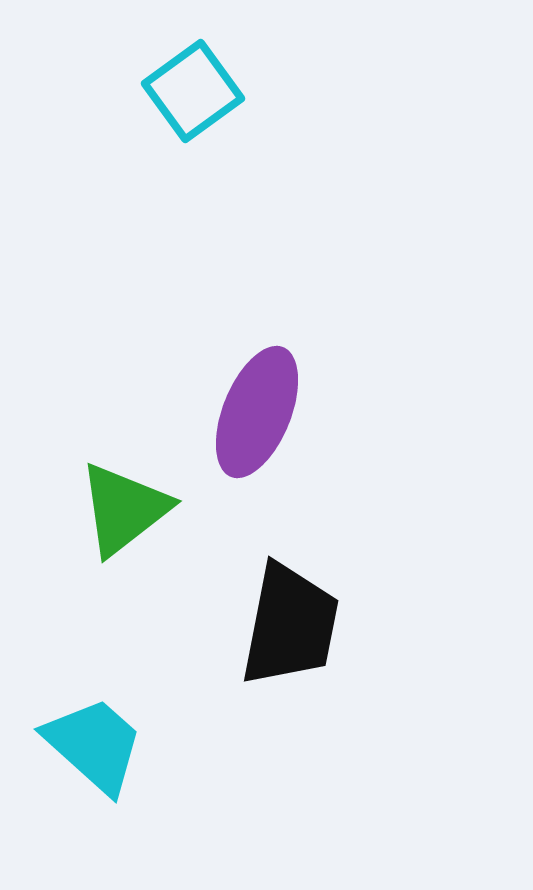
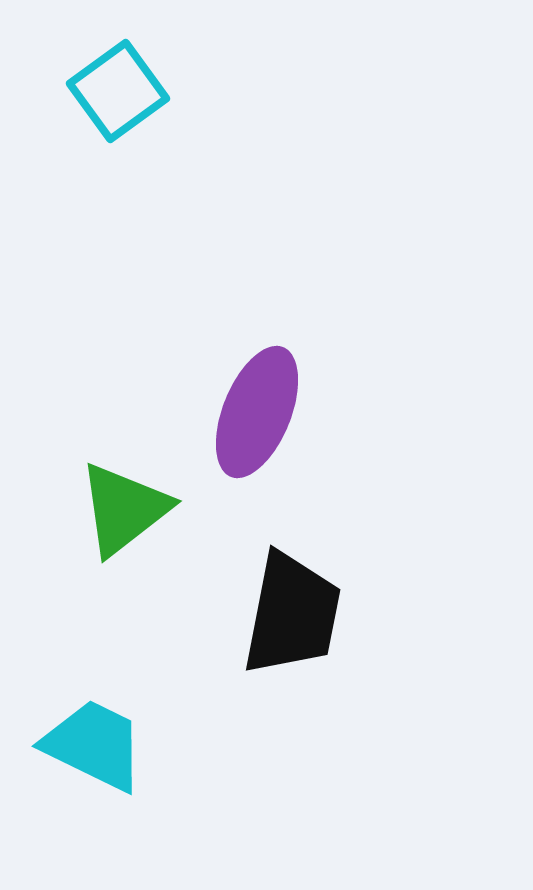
cyan square: moved 75 px left
black trapezoid: moved 2 px right, 11 px up
cyan trapezoid: rotated 16 degrees counterclockwise
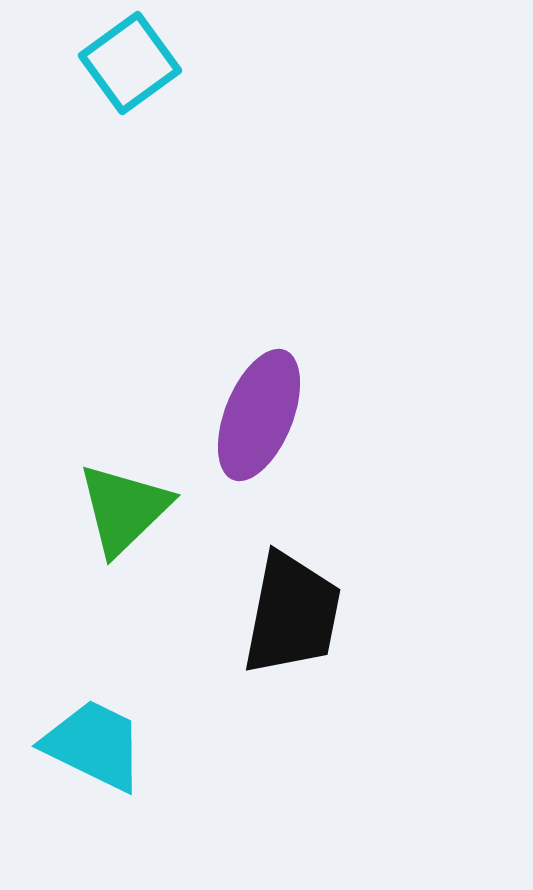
cyan square: moved 12 px right, 28 px up
purple ellipse: moved 2 px right, 3 px down
green triangle: rotated 6 degrees counterclockwise
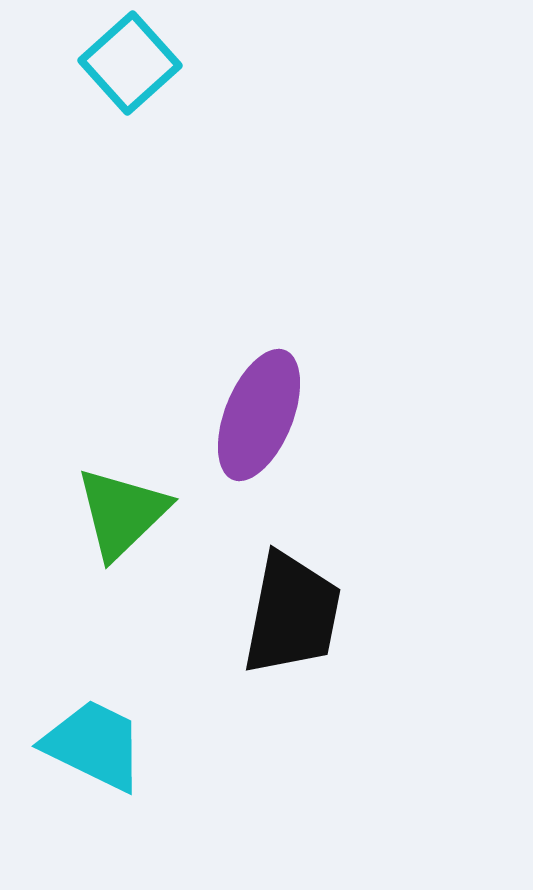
cyan square: rotated 6 degrees counterclockwise
green triangle: moved 2 px left, 4 px down
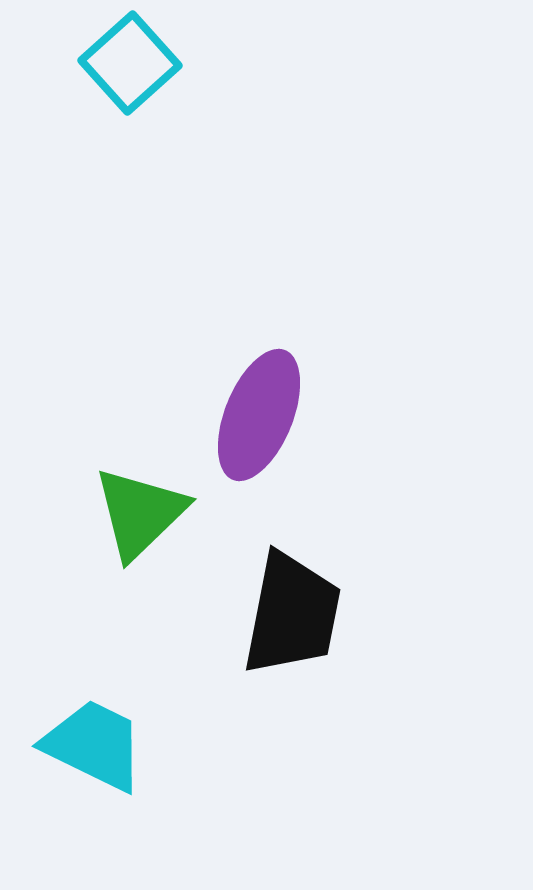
green triangle: moved 18 px right
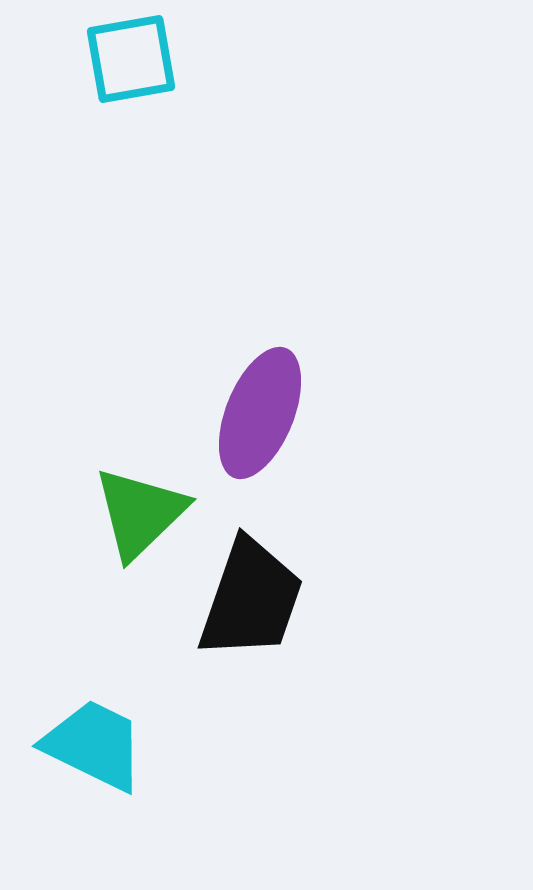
cyan square: moved 1 px right, 4 px up; rotated 32 degrees clockwise
purple ellipse: moved 1 px right, 2 px up
black trapezoid: moved 41 px left, 15 px up; rotated 8 degrees clockwise
